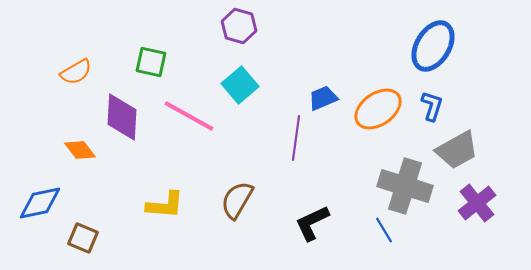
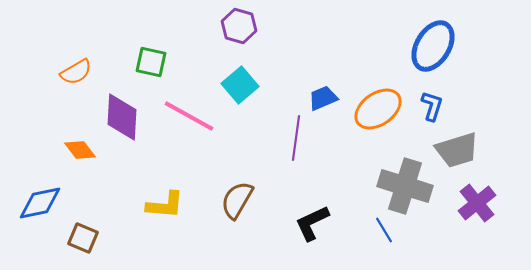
gray trapezoid: rotated 12 degrees clockwise
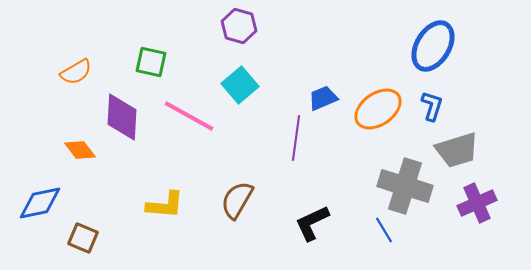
purple cross: rotated 15 degrees clockwise
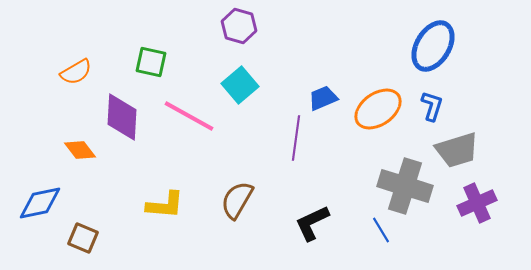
blue line: moved 3 px left
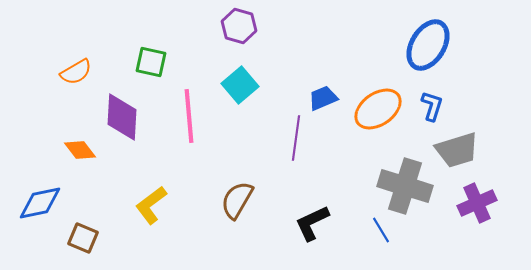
blue ellipse: moved 5 px left, 1 px up
pink line: rotated 56 degrees clockwise
yellow L-shape: moved 14 px left; rotated 138 degrees clockwise
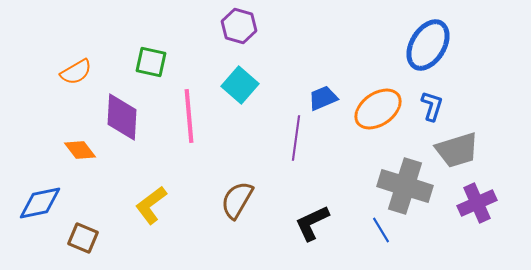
cyan square: rotated 9 degrees counterclockwise
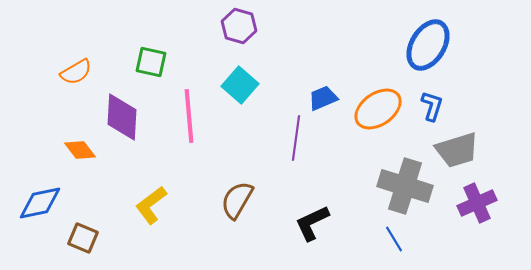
blue line: moved 13 px right, 9 px down
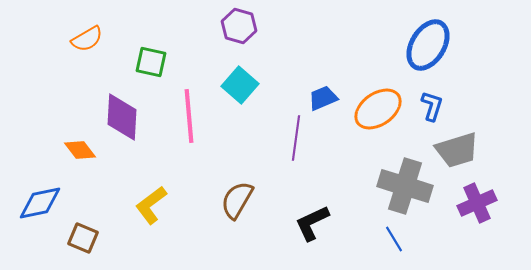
orange semicircle: moved 11 px right, 33 px up
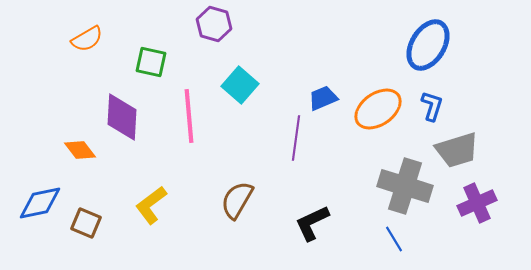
purple hexagon: moved 25 px left, 2 px up
brown square: moved 3 px right, 15 px up
